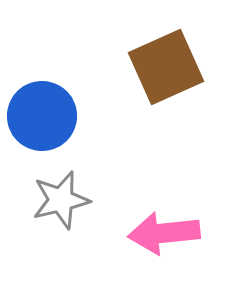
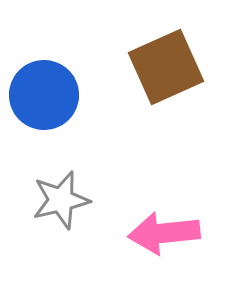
blue circle: moved 2 px right, 21 px up
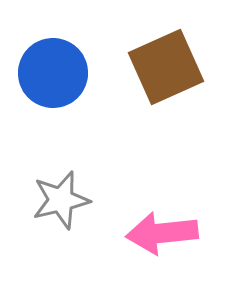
blue circle: moved 9 px right, 22 px up
pink arrow: moved 2 px left
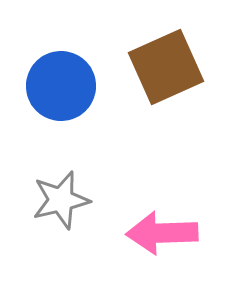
blue circle: moved 8 px right, 13 px down
pink arrow: rotated 4 degrees clockwise
